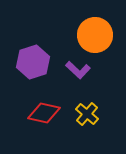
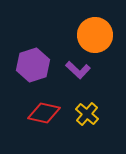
purple hexagon: moved 3 px down
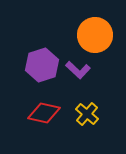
purple hexagon: moved 9 px right
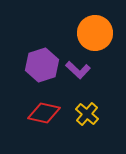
orange circle: moved 2 px up
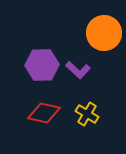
orange circle: moved 9 px right
purple hexagon: rotated 16 degrees clockwise
yellow cross: rotated 10 degrees counterclockwise
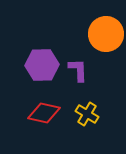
orange circle: moved 2 px right, 1 px down
purple L-shape: rotated 135 degrees counterclockwise
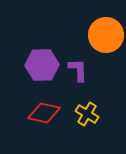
orange circle: moved 1 px down
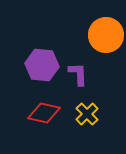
purple hexagon: rotated 8 degrees clockwise
purple L-shape: moved 4 px down
yellow cross: rotated 15 degrees clockwise
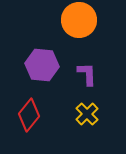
orange circle: moved 27 px left, 15 px up
purple L-shape: moved 9 px right
red diamond: moved 15 px left, 2 px down; rotated 64 degrees counterclockwise
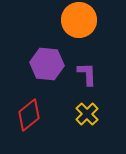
purple hexagon: moved 5 px right, 1 px up
red diamond: rotated 12 degrees clockwise
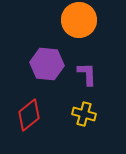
yellow cross: moved 3 px left; rotated 30 degrees counterclockwise
